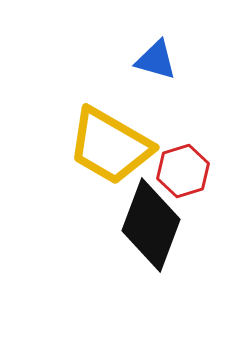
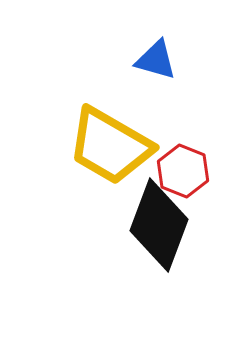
red hexagon: rotated 21 degrees counterclockwise
black diamond: moved 8 px right
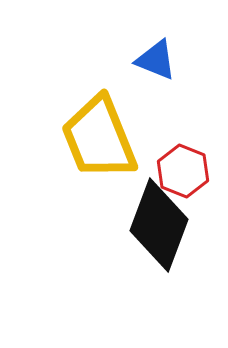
blue triangle: rotated 6 degrees clockwise
yellow trapezoid: moved 11 px left, 8 px up; rotated 38 degrees clockwise
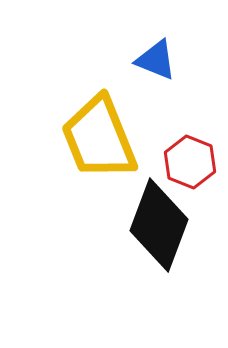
red hexagon: moved 7 px right, 9 px up
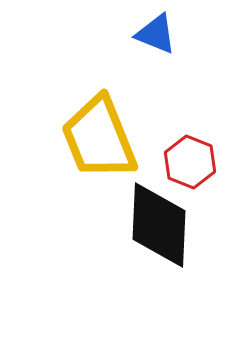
blue triangle: moved 26 px up
black diamond: rotated 18 degrees counterclockwise
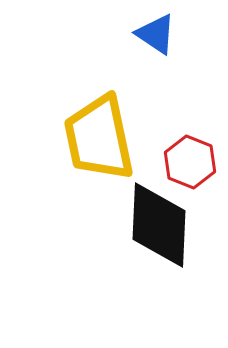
blue triangle: rotated 12 degrees clockwise
yellow trapezoid: rotated 10 degrees clockwise
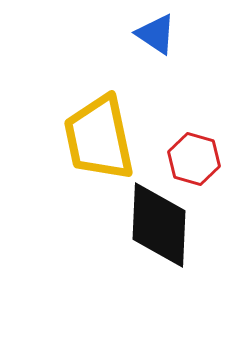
red hexagon: moved 4 px right, 3 px up; rotated 6 degrees counterclockwise
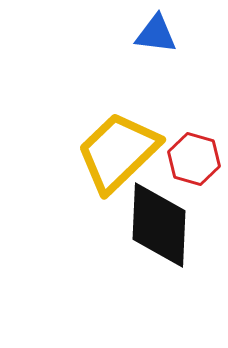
blue triangle: rotated 27 degrees counterclockwise
yellow trapezoid: moved 19 px right, 14 px down; rotated 58 degrees clockwise
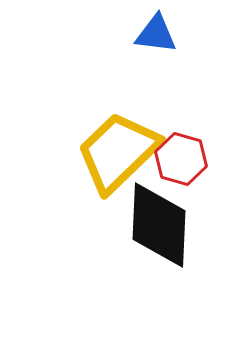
red hexagon: moved 13 px left
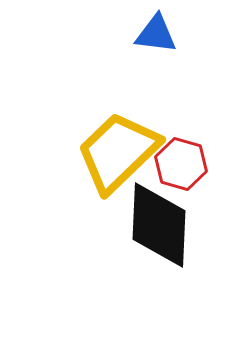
red hexagon: moved 5 px down
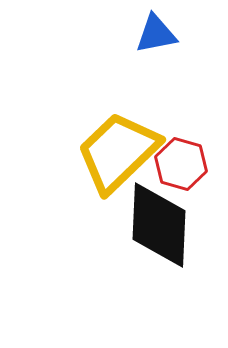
blue triangle: rotated 18 degrees counterclockwise
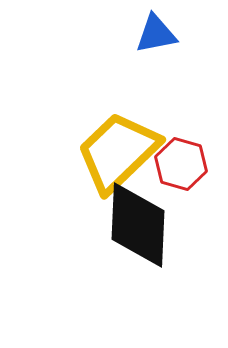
black diamond: moved 21 px left
